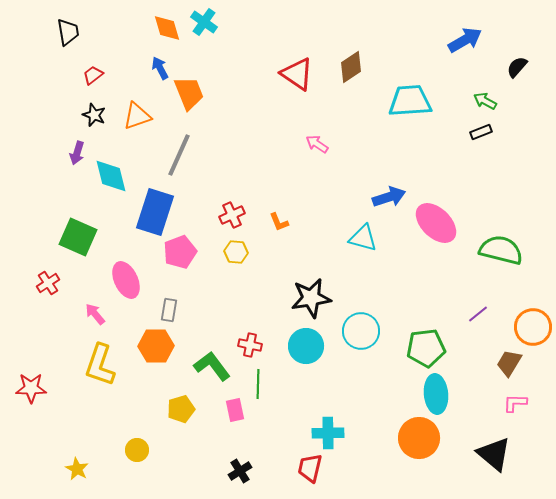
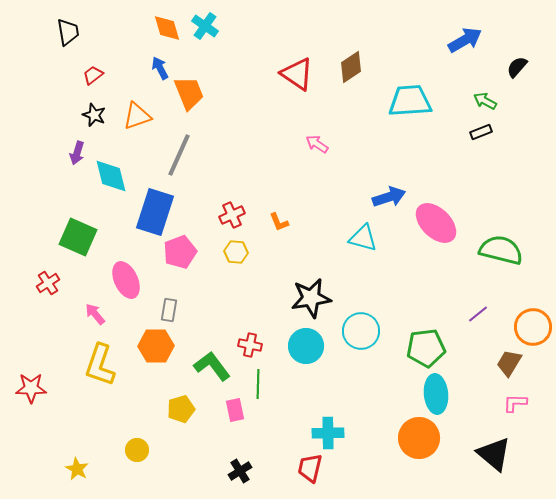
cyan cross at (204, 22): moved 1 px right, 4 px down
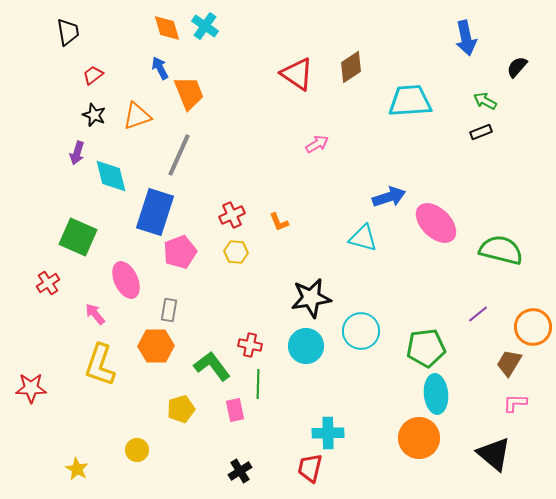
blue arrow at (465, 40): moved 1 px right, 2 px up; rotated 108 degrees clockwise
pink arrow at (317, 144): rotated 115 degrees clockwise
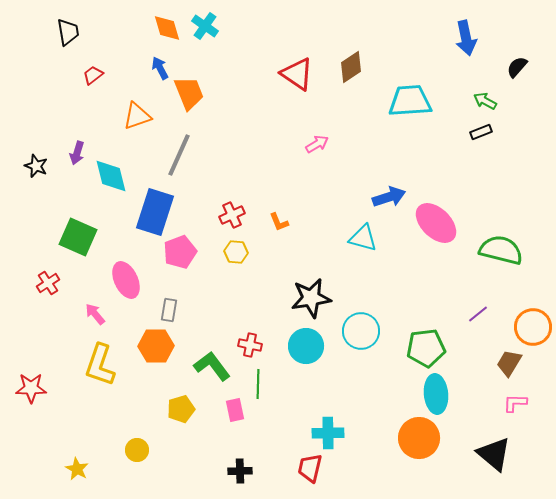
black star at (94, 115): moved 58 px left, 51 px down
black cross at (240, 471): rotated 30 degrees clockwise
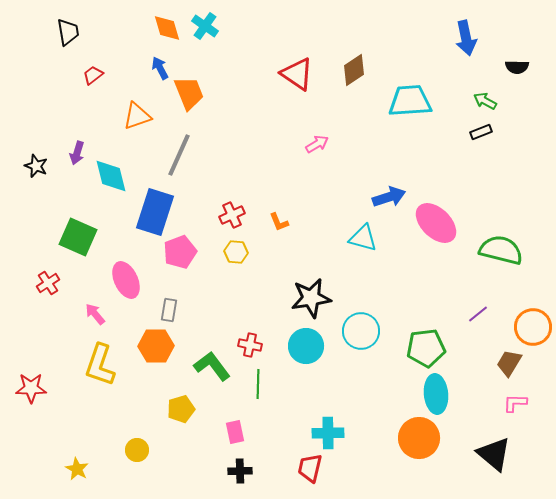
brown diamond at (351, 67): moved 3 px right, 3 px down
black semicircle at (517, 67): rotated 130 degrees counterclockwise
pink rectangle at (235, 410): moved 22 px down
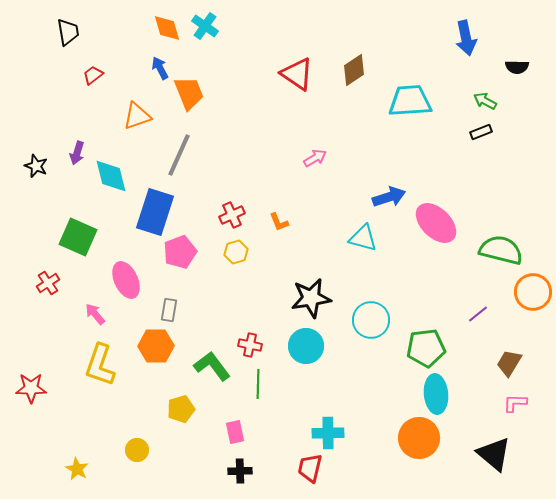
pink arrow at (317, 144): moved 2 px left, 14 px down
yellow hexagon at (236, 252): rotated 20 degrees counterclockwise
orange circle at (533, 327): moved 35 px up
cyan circle at (361, 331): moved 10 px right, 11 px up
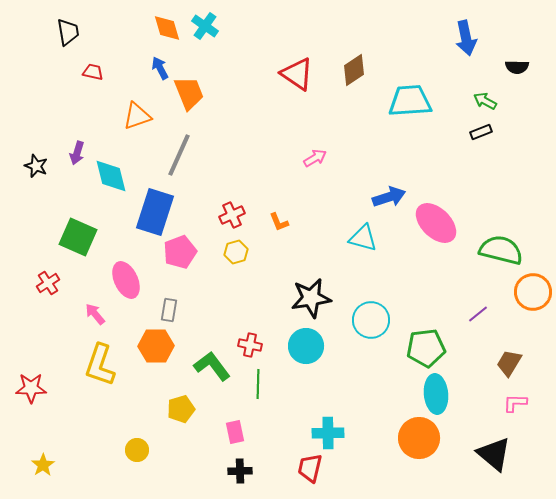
red trapezoid at (93, 75): moved 3 px up; rotated 50 degrees clockwise
yellow star at (77, 469): moved 34 px left, 4 px up; rotated 10 degrees clockwise
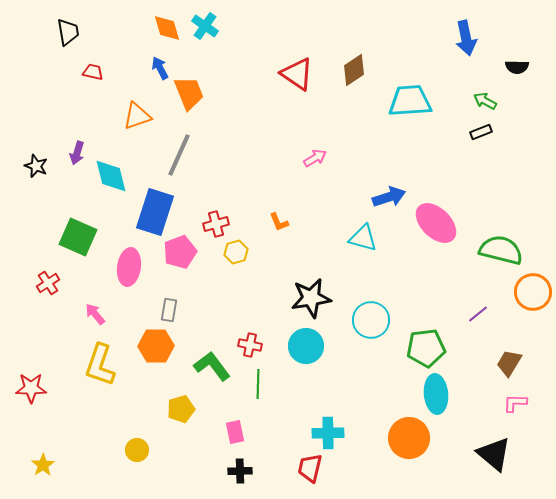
red cross at (232, 215): moved 16 px left, 9 px down; rotated 10 degrees clockwise
pink ellipse at (126, 280): moved 3 px right, 13 px up; rotated 33 degrees clockwise
orange circle at (419, 438): moved 10 px left
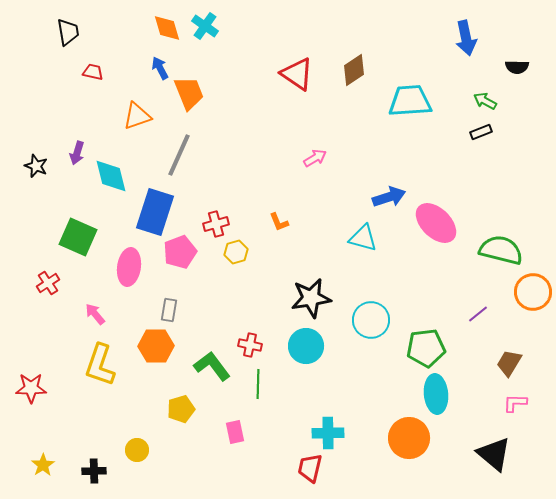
black cross at (240, 471): moved 146 px left
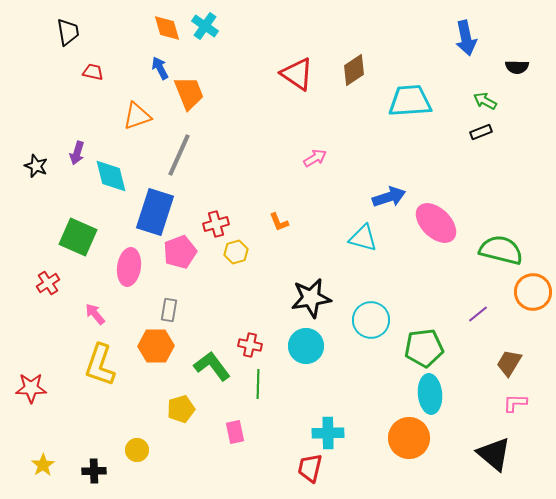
green pentagon at (426, 348): moved 2 px left
cyan ellipse at (436, 394): moved 6 px left
